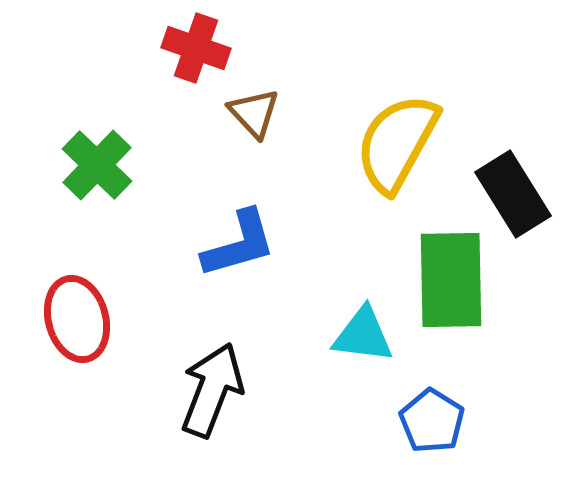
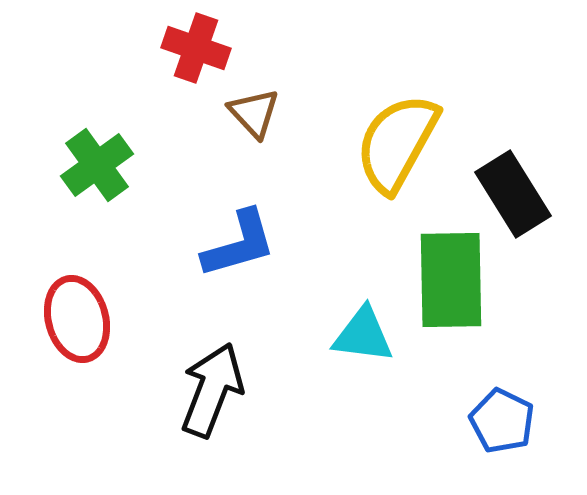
green cross: rotated 10 degrees clockwise
blue pentagon: moved 70 px right; rotated 6 degrees counterclockwise
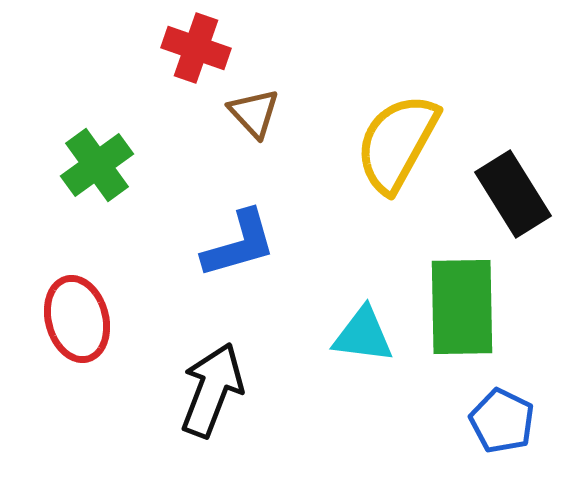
green rectangle: moved 11 px right, 27 px down
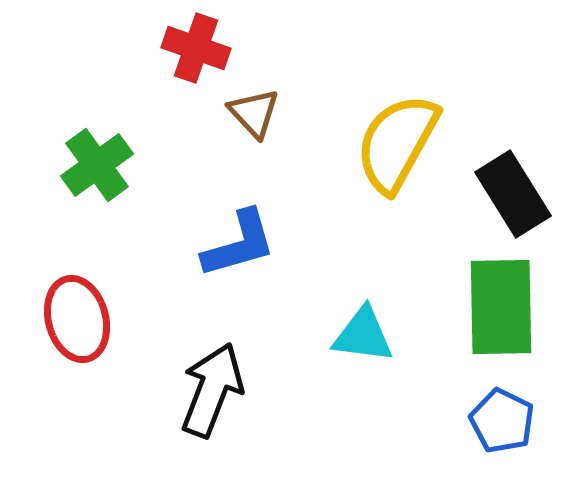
green rectangle: moved 39 px right
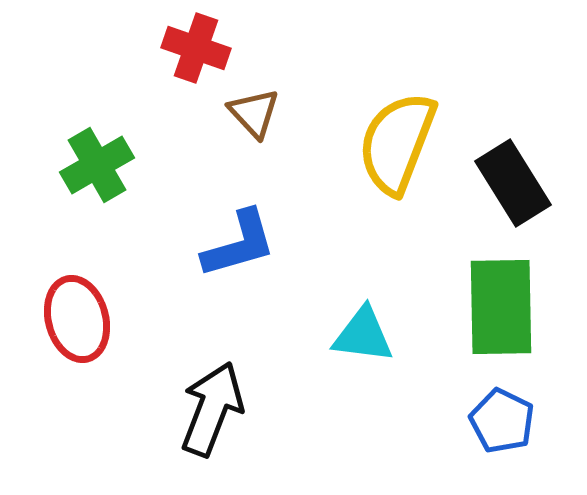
yellow semicircle: rotated 8 degrees counterclockwise
green cross: rotated 6 degrees clockwise
black rectangle: moved 11 px up
black arrow: moved 19 px down
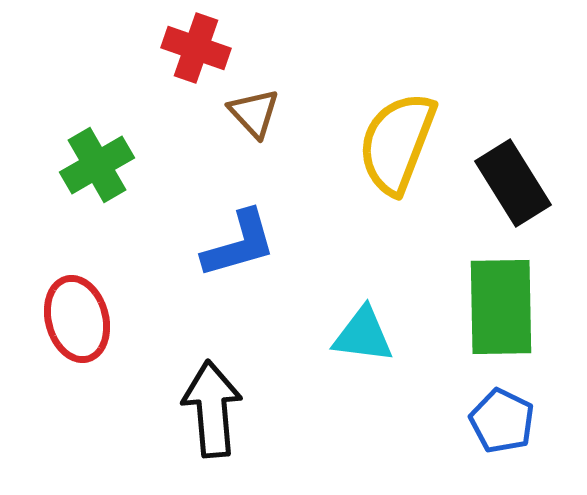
black arrow: rotated 26 degrees counterclockwise
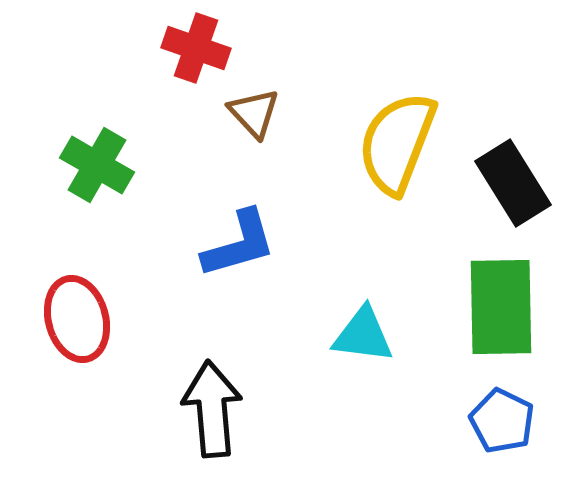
green cross: rotated 30 degrees counterclockwise
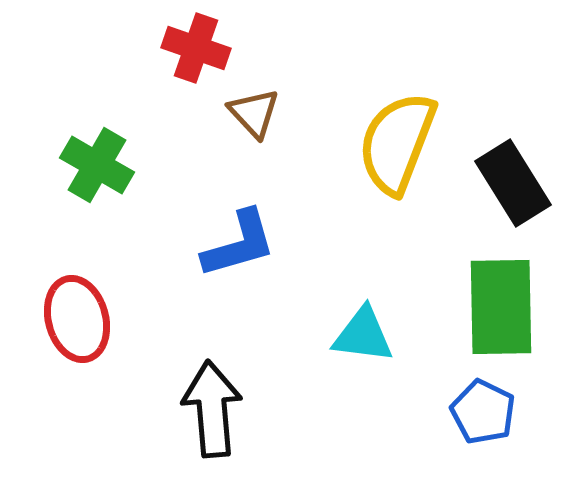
blue pentagon: moved 19 px left, 9 px up
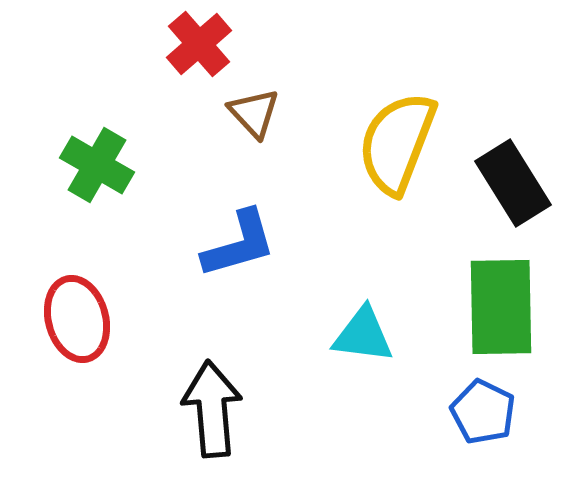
red cross: moved 3 px right, 4 px up; rotated 30 degrees clockwise
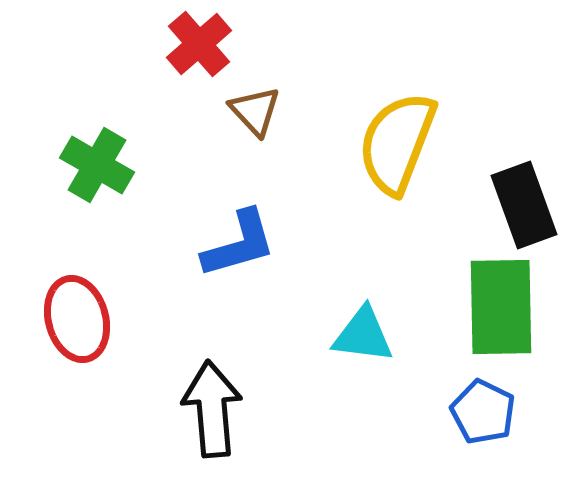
brown triangle: moved 1 px right, 2 px up
black rectangle: moved 11 px right, 22 px down; rotated 12 degrees clockwise
